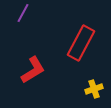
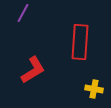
red rectangle: moved 1 px left, 1 px up; rotated 24 degrees counterclockwise
yellow cross: rotated 30 degrees clockwise
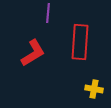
purple line: moved 25 px right; rotated 24 degrees counterclockwise
red L-shape: moved 17 px up
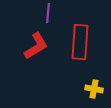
red L-shape: moved 3 px right, 7 px up
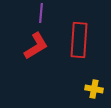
purple line: moved 7 px left
red rectangle: moved 1 px left, 2 px up
